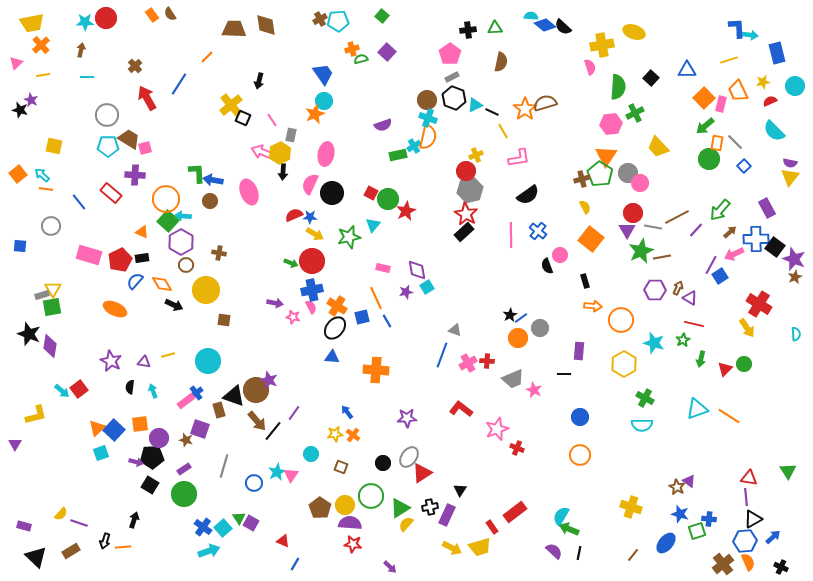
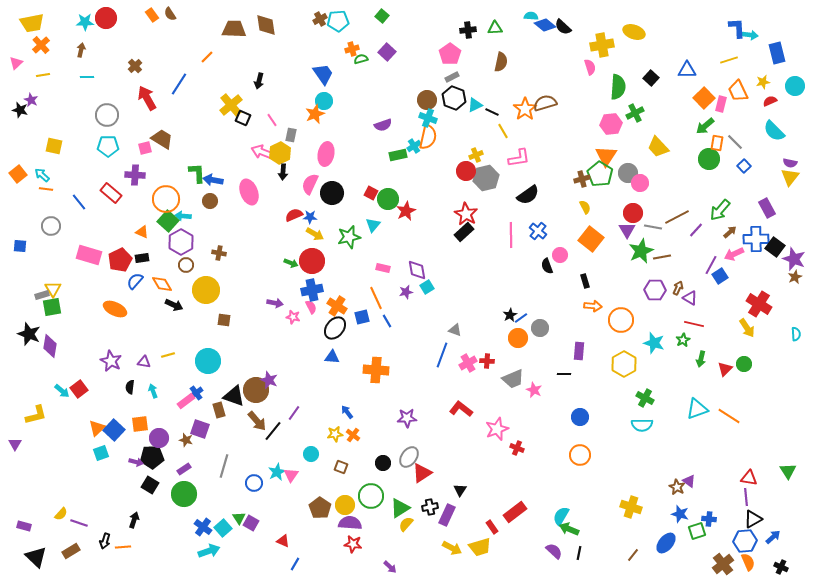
brown trapezoid at (129, 139): moved 33 px right
gray hexagon at (470, 190): moved 16 px right, 12 px up
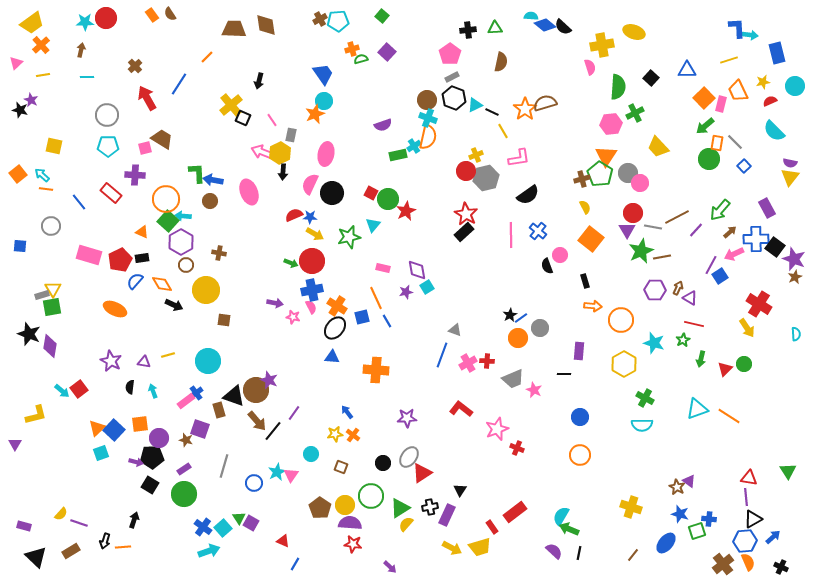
yellow trapezoid at (32, 23): rotated 25 degrees counterclockwise
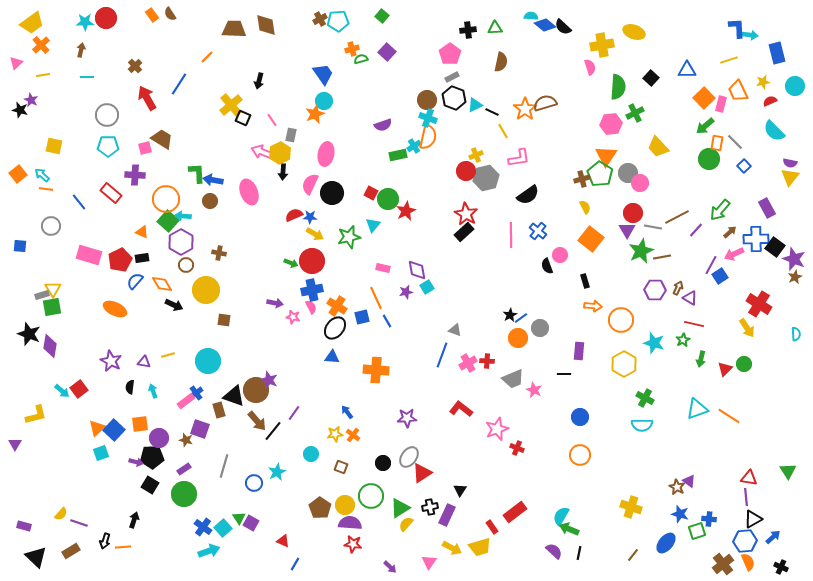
pink triangle at (291, 475): moved 138 px right, 87 px down
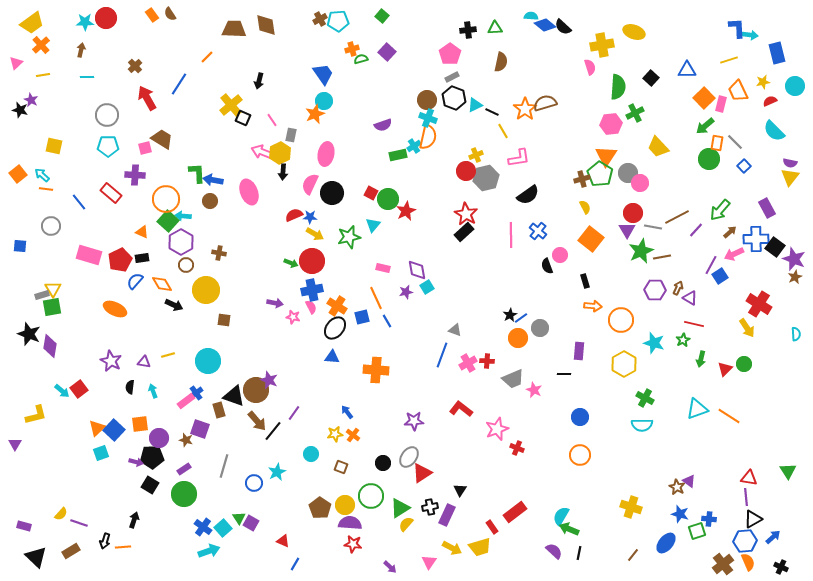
purple star at (407, 418): moved 7 px right, 3 px down
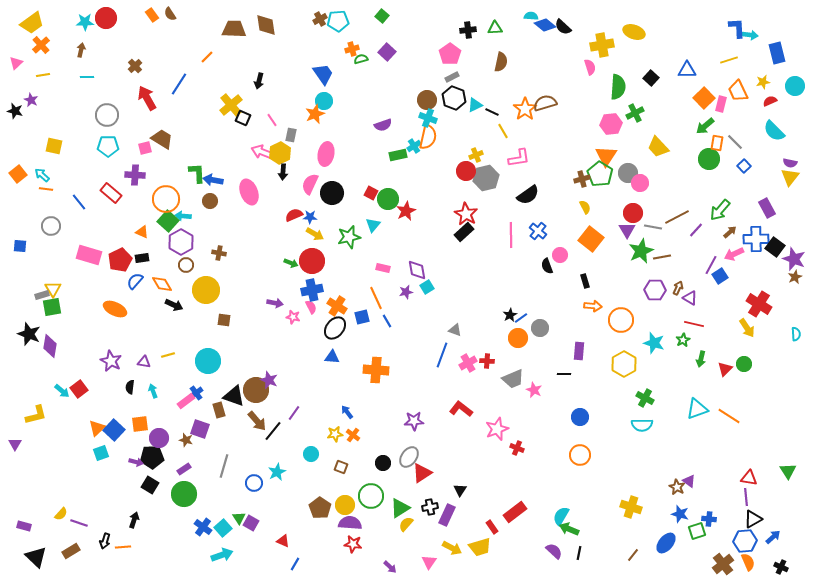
black star at (20, 110): moved 5 px left, 1 px down
cyan arrow at (209, 551): moved 13 px right, 4 px down
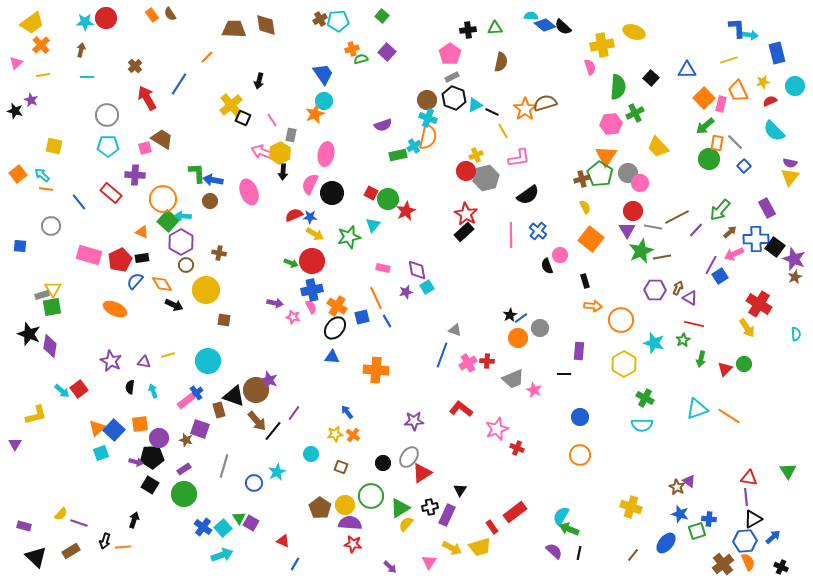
orange circle at (166, 199): moved 3 px left
red circle at (633, 213): moved 2 px up
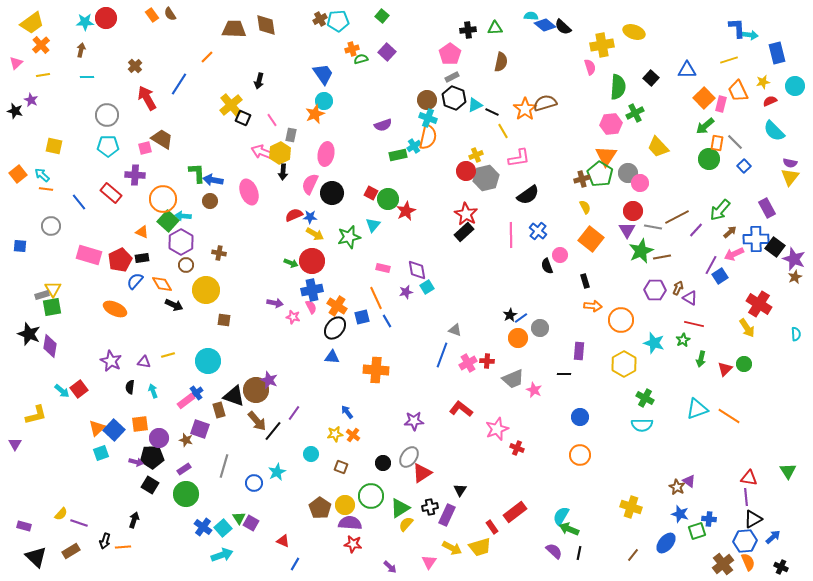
green circle at (184, 494): moved 2 px right
